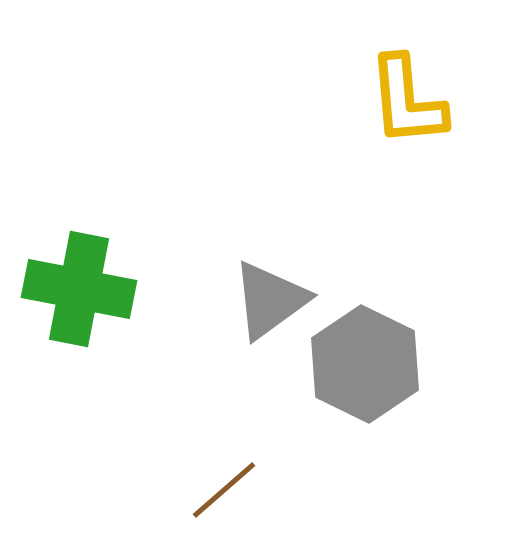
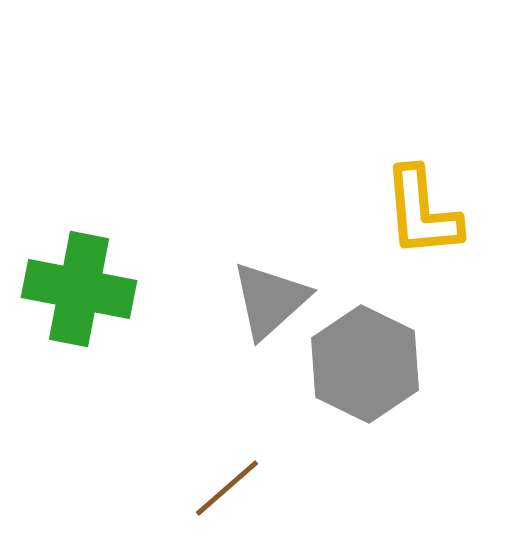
yellow L-shape: moved 15 px right, 111 px down
gray triangle: rotated 6 degrees counterclockwise
brown line: moved 3 px right, 2 px up
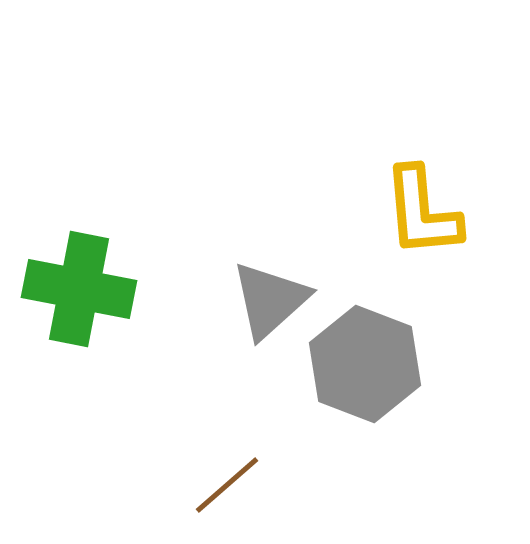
gray hexagon: rotated 5 degrees counterclockwise
brown line: moved 3 px up
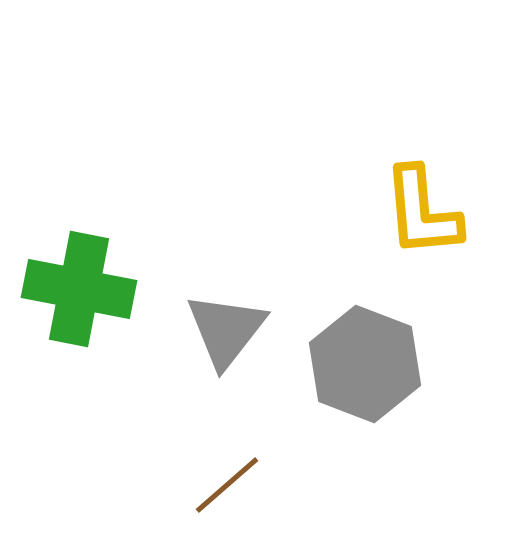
gray triangle: moved 44 px left, 30 px down; rotated 10 degrees counterclockwise
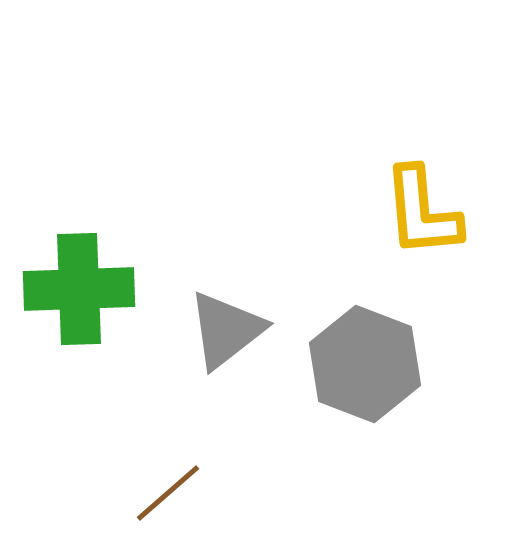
green cross: rotated 13 degrees counterclockwise
gray triangle: rotated 14 degrees clockwise
brown line: moved 59 px left, 8 px down
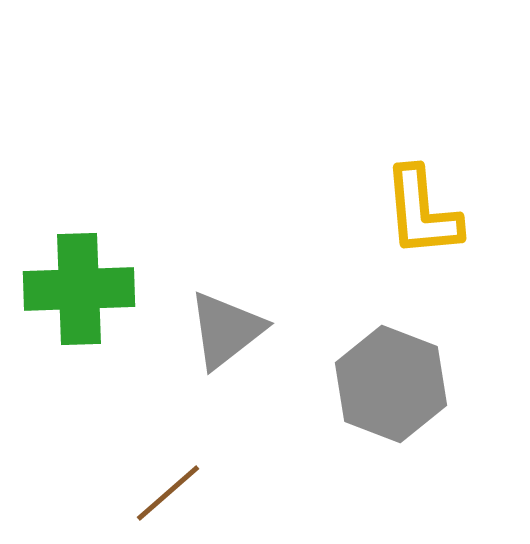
gray hexagon: moved 26 px right, 20 px down
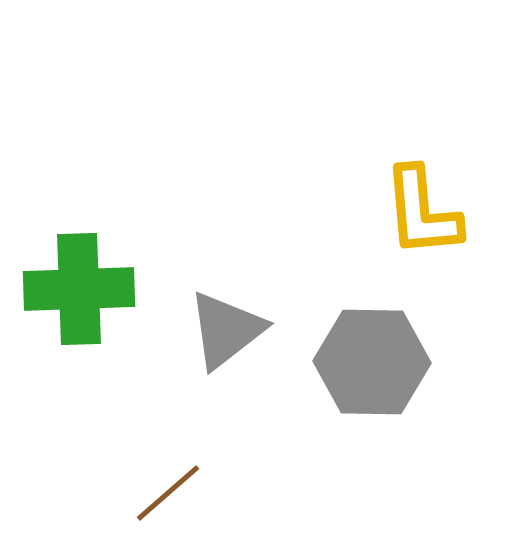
gray hexagon: moved 19 px left, 22 px up; rotated 20 degrees counterclockwise
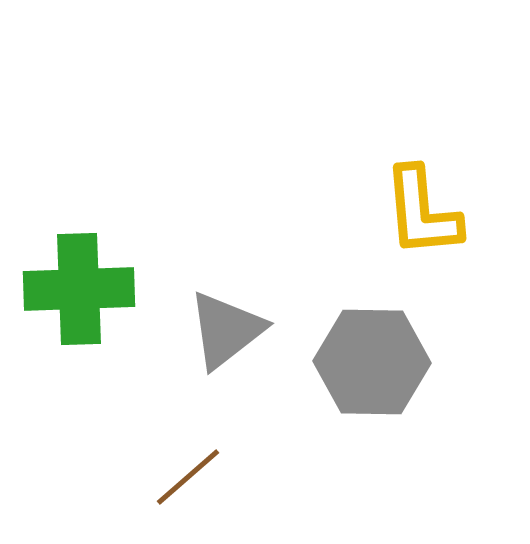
brown line: moved 20 px right, 16 px up
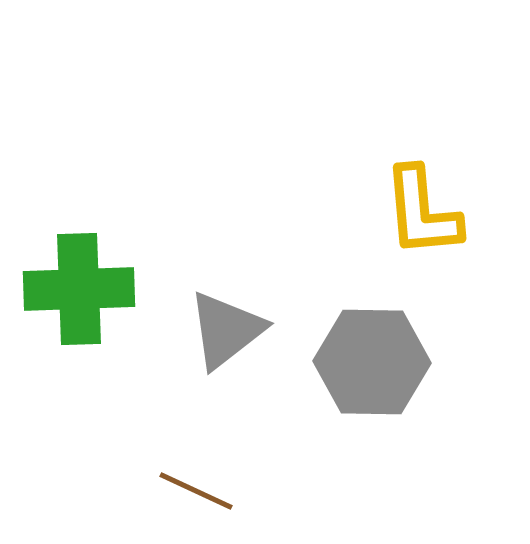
brown line: moved 8 px right, 14 px down; rotated 66 degrees clockwise
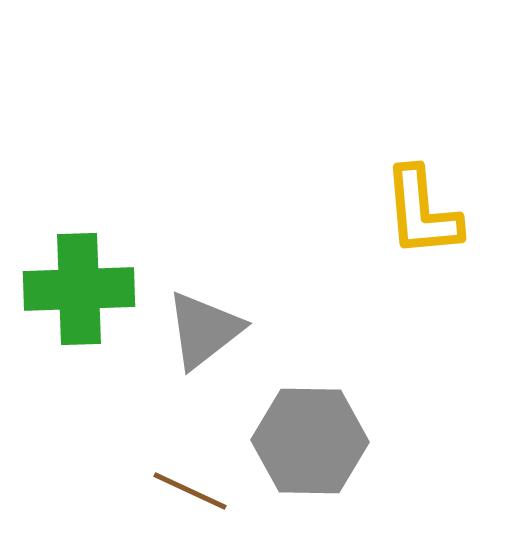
gray triangle: moved 22 px left
gray hexagon: moved 62 px left, 79 px down
brown line: moved 6 px left
